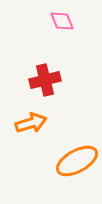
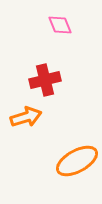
pink diamond: moved 2 px left, 4 px down
orange arrow: moved 5 px left, 6 px up
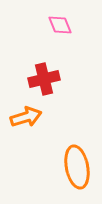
red cross: moved 1 px left, 1 px up
orange ellipse: moved 6 px down; rotated 72 degrees counterclockwise
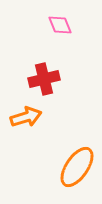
orange ellipse: rotated 45 degrees clockwise
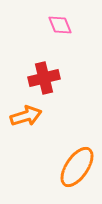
red cross: moved 1 px up
orange arrow: moved 1 px up
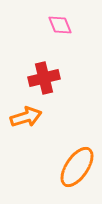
orange arrow: moved 1 px down
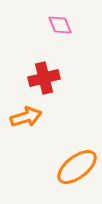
orange ellipse: rotated 18 degrees clockwise
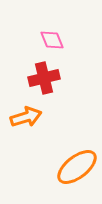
pink diamond: moved 8 px left, 15 px down
